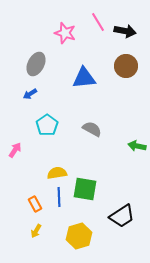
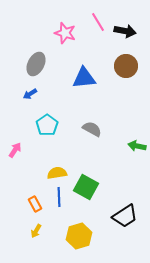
green square: moved 1 px right, 2 px up; rotated 20 degrees clockwise
black trapezoid: moved 3 px right
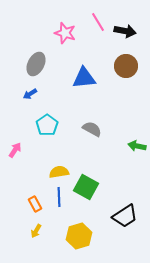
yellow semicircle: moved 2 px right, 1 px up
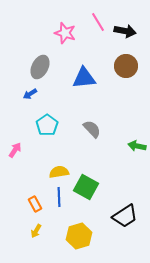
gray ellipse: moved 4 px right, 3 px down
gray semicircle: rotated 18 degrees clockwise
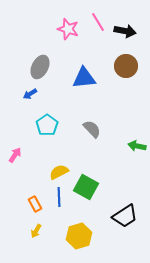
pink star: moved 3 px right, 4 px up
pink arrow: moved 5 px down
yellow semicircle: rotated 18 degrees counterclockwise
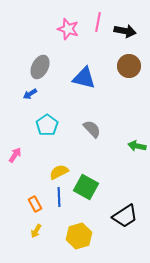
pink line: rotated 42 degrees clockwise
brown circle: moved 3 px right
blue triangle: rotated 20 degrees clockwise
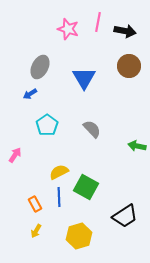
blue triangle: rotated 45 degrees clockwise
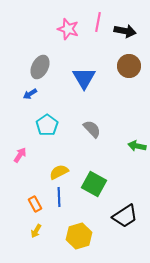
pink arrow: moved 5 px right
green square: moved 8 px right, 3 px up
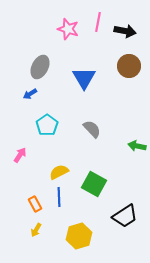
yellow arrow: moved 1 px up
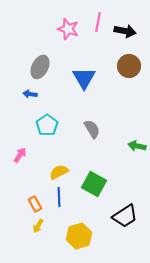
blue arrow: rotated 40 degrees clockwise
gray semicircle: rotated 12 degrees clockwise
yellow arrow: moved 2 px right, 4 px up
